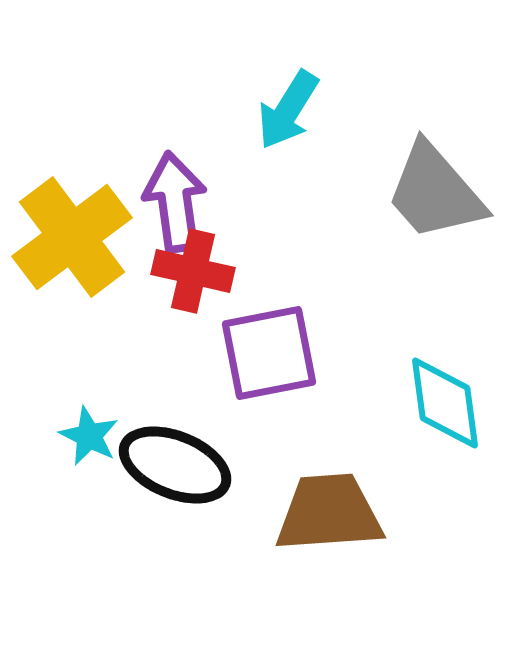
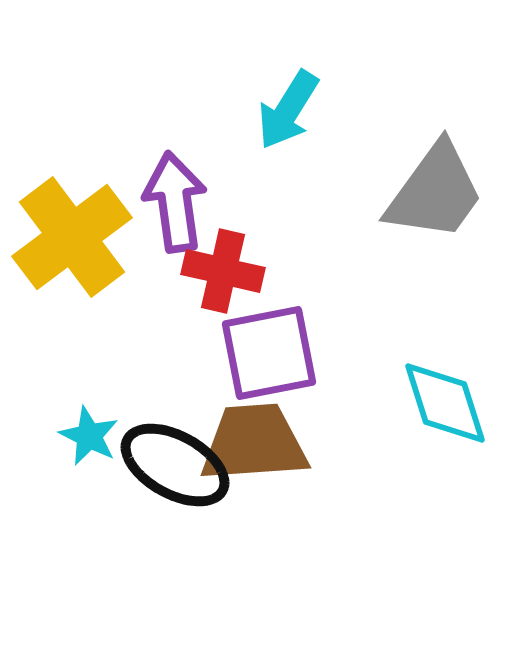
gray trapezoid: rotated 103 degrees counterclockwise
red cross: moved 30 px right
cyan diamond: rotated 10 degrees counterclockwise
black ellipse: rotated 7 degrees clockwise
brown trapezoid: moved 75 px left, 70 px up
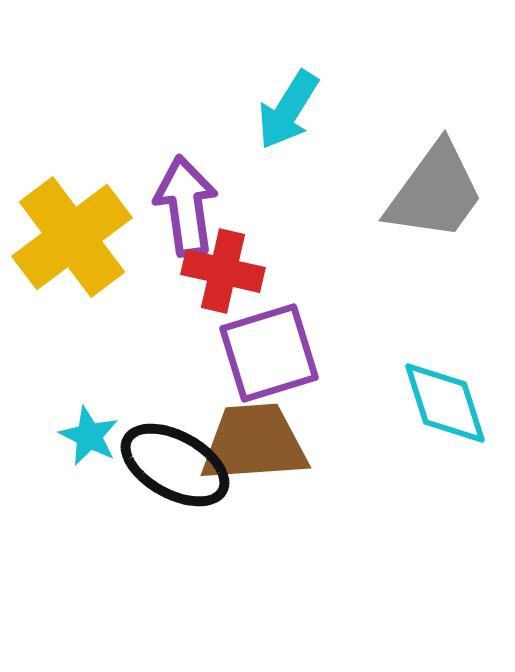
purple arrow: moved 11 px right, 4 px down
purple square: rotated 6 degrees counterclockwise
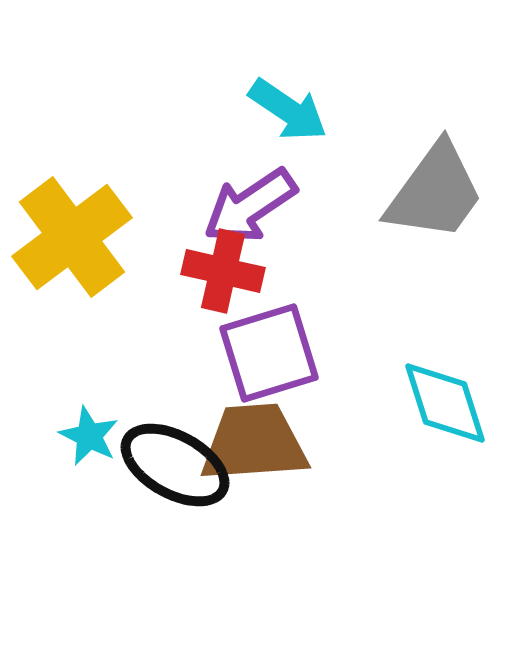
cyan arrow: rotated 88 degrees counterclockwise
purple arrow: moved 64 px right; rotated 116 degrees counterclockwise
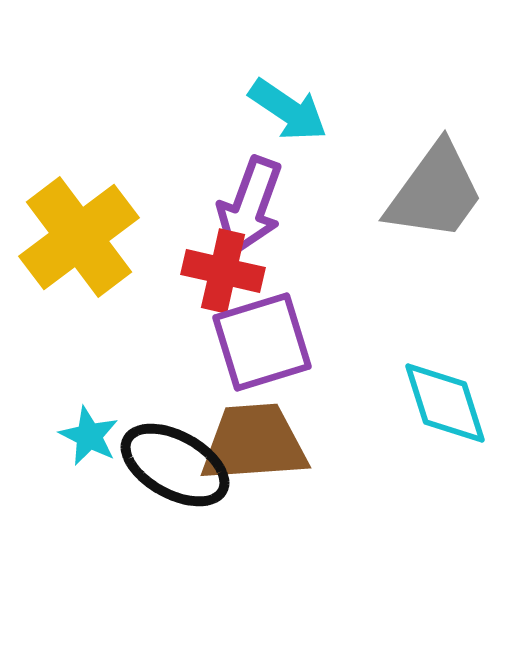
purple arrow: rotated 36 degrees counterclockwise
yellow cross: moved 7 px right
purple square: moved 7 px left, 11 px up
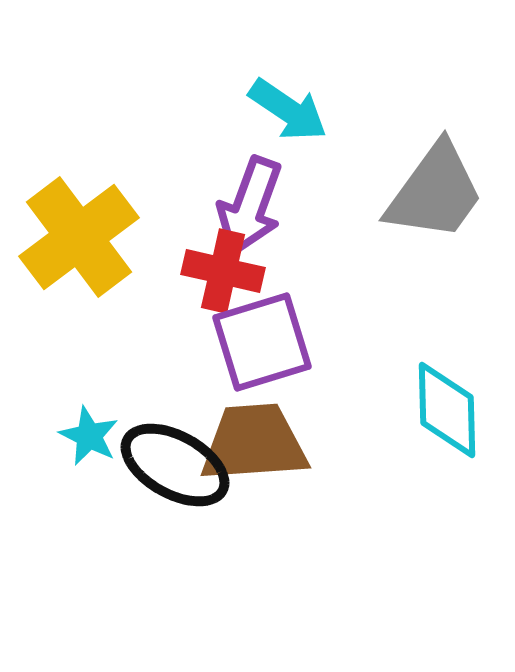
cyan diamond: moved 2 px right, 7 px down; rotated 16 degrees clockwise
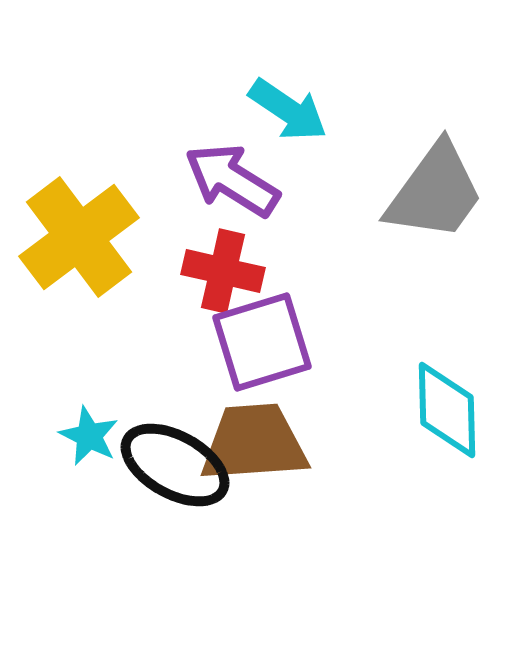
purple arrow: moved 18 px left, 26 px up; rotated 102 degrees clockwise
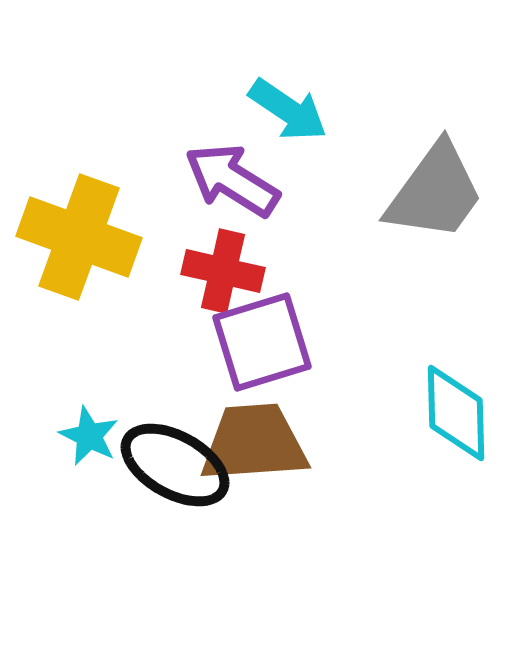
yellow cross: rotated 33 degrees counterclockwise
cyan diamond: moved 9 px right, 3 px down
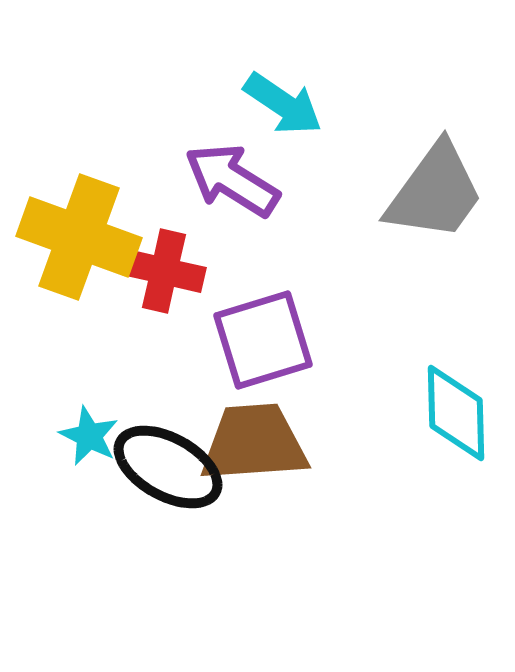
cyan arrow: moved 5 px left, 6 px up
red cross: moved 59 px left
purple square: moved 1 px right, 2 px up
black ellipse: moved 7 px left, 2 px down
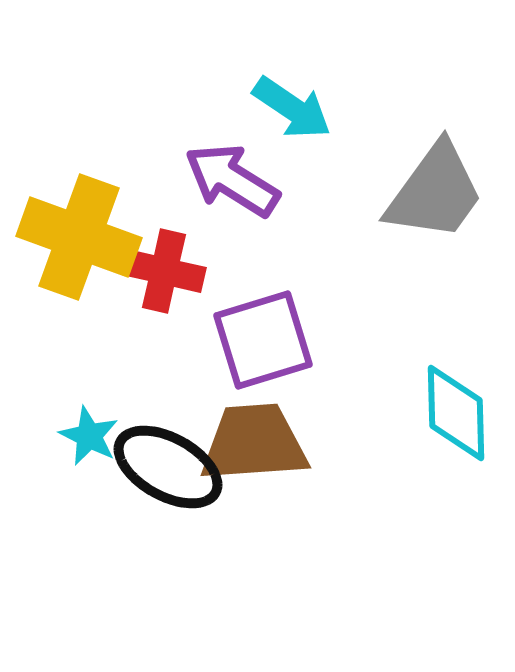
cyan arrow: moved 9 px right, 4 px down
